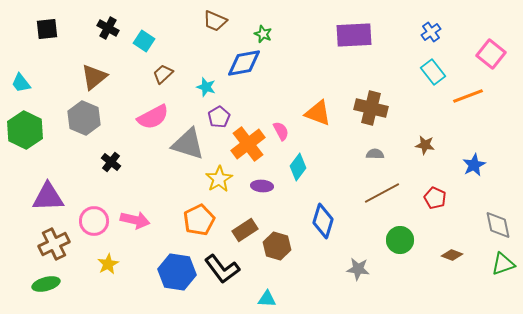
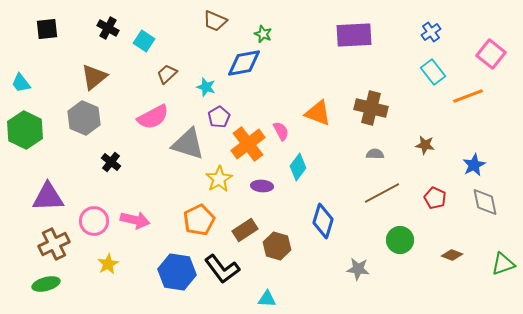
brown trapezoid at (163, 74): moved 4 px right
gray diamond at (498, 225): moved 13 px left, 23 px up
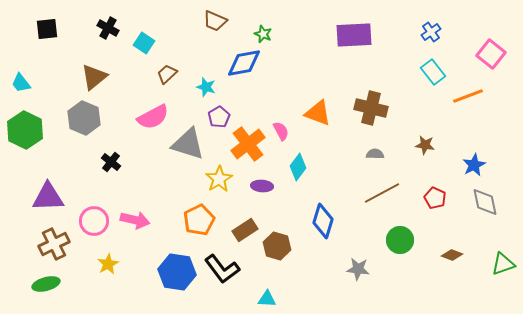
cyan square at (144, 41): moved 2 px down
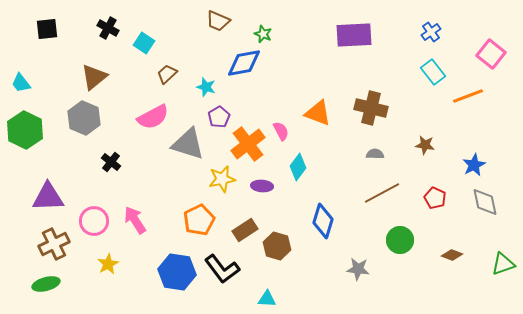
brown trapezoid at (215, 21): moved 3 px right
yellow star at (219, 179): moved 3 px right; rotated 20 degrees clockwise
pink arrow at (135, 220): rotated 136 degrees counterclockwise
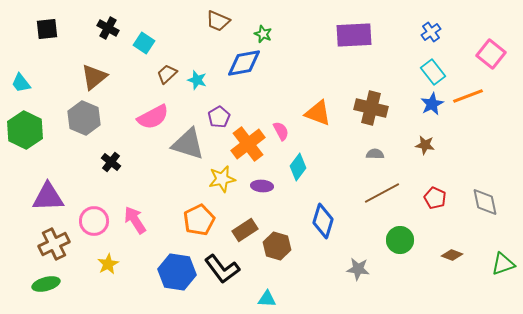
cyan star at (206, 87): moved 9 px left, 7 px up
blue star at (474, 165): moved 42 px left, 61 px up
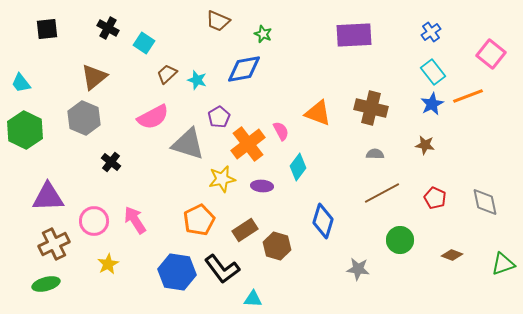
blue diamond at (244, 63): moved 6 px down
cyan triangle at (267, 299): moved 14 px left
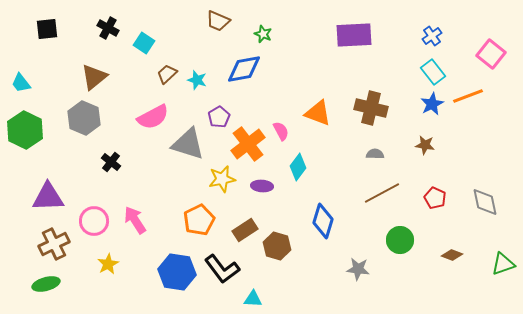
blue cross at (431, 32): moved 1 px right, 4 px down
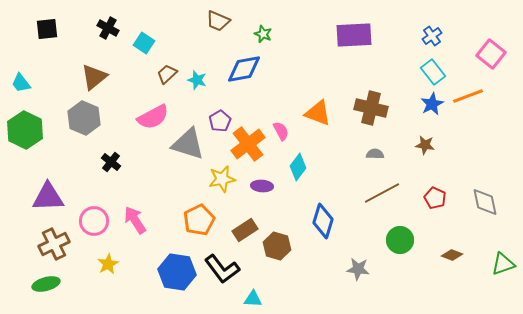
purple pentagon at (219, 117): moved 1 px right, 4 px down
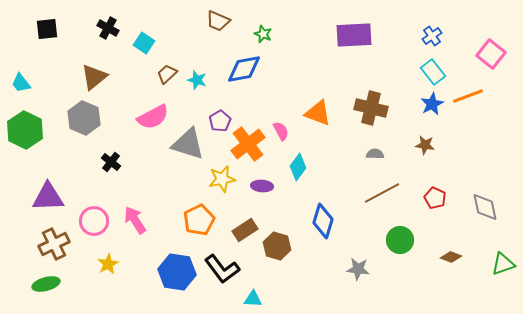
gray diamond at (485, 202): moved 5 px down
brown diamond at (452, 255): moved 1 px left, 2 px down
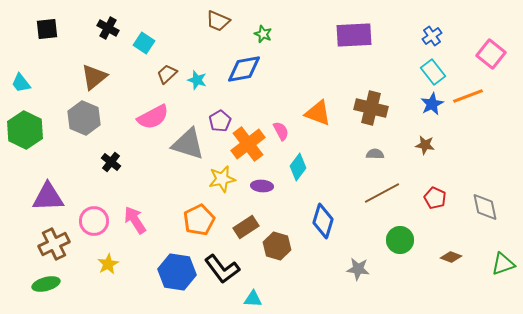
brown rectangle at (245, 230): moved 1 px right, 3 px up
